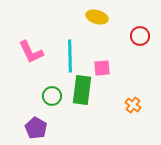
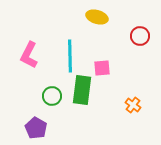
pink L-shape: moved 2 px left, 3 px down; rotated 52 degrees clockwise
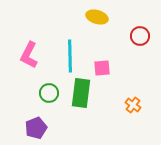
green rectangle: moved 1 px left, 3 px down
green circle: moved 3 px left, 3 px up
purple pentagon: rotated 20 degrees clockwise
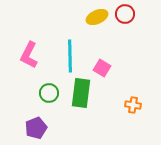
yellow ellipse: rotated 40 degrees counterclockwise
red circle: moved 15 px left, 22 px up
pink square: rotated 36 degrees clockwise
orange cross: rotated 28 degrees counterclockwise
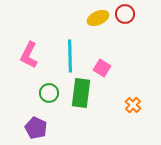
yellow ellipse: moved 1 px right, 1 px down
orange cross: rotated 35 degrees clockwise
purple pentagon: rotated 25 degrees counterclockwise
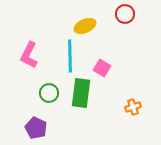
yellow ellipse: moved 13 px left, 8 px down
orange cross: moved 2 px down; rotated 28 degrees clockwise
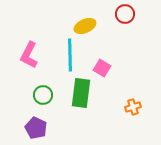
cyan line: moved 1 px up
green circle: moved 6 px left, 2 px down
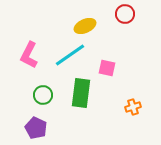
cyan line: rotated 56 degrees clockwise
pink square: moved 5 px right; rotated 18 degrees counterclockwise
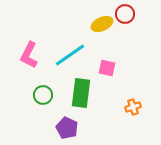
yellow ellipse: moved 17 px right, 2 px up
purple pentagon: moved 31 px right
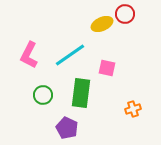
orange cross: moved 2 px down
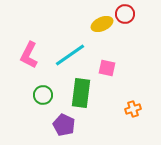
purple pentagon: moved 3 px left, 3 px up
